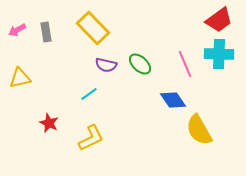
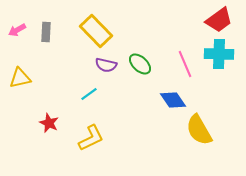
yellow rectangle: moved 3 px right, 3 px down
gray rectangle: rotated 12 degrees clockwise
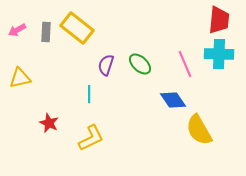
red trapezoid: rotated 48 degrees counterclockwise
yellow rectangle: moved 19 px left, 3 px up; rotated 8 degrees counterclockwise
purple semicircle: rotated 95 degrees clockwise
cyan line: rotated 54 degrees counterclockwise
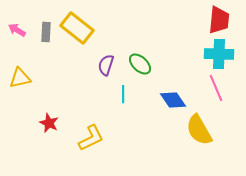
pink arrow: rotated 60 degrees clockwise
pink line: moved 31 px right, 24 px down
cyan line: moved 34 px right
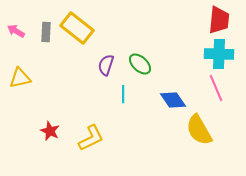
pink arrow: moved 1 px left, 1 px down
red star: moved 1 px right, 8 px down
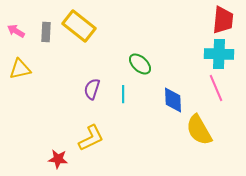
red trapezoid: moved 4 px right
yellow rectangle: moved 2 px right, 2 px up
purple semicircle: moved 14 px left, 24 px down
yellow triangle: moved 9 px up
blue diamond: rotated 32 degrees clockwise
red star: moved 8 px right, 28 px down; rotated 18 degrees counterclockwise
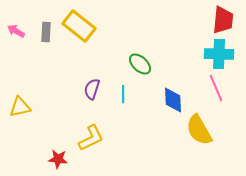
yellow triangle: moved 38 px down
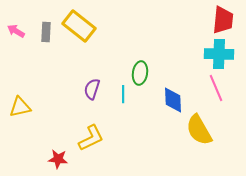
green ellipse: moved 9 px down; rotated 55 degrees clockwise
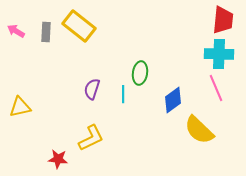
blue diamond: rotated 56 degrees clockwise
yellow semicircle: rotated 16 degrees counterclockwise
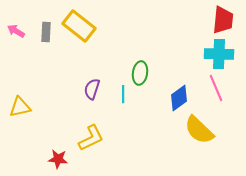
blue diamond: moved 6 px right, 2 px up
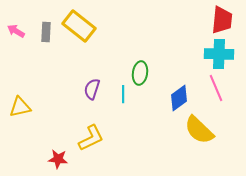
red trapezoid: moved 1 px left
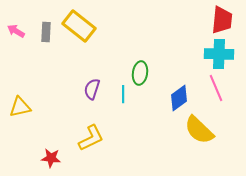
red star: moved 7 px left, 1 px up
